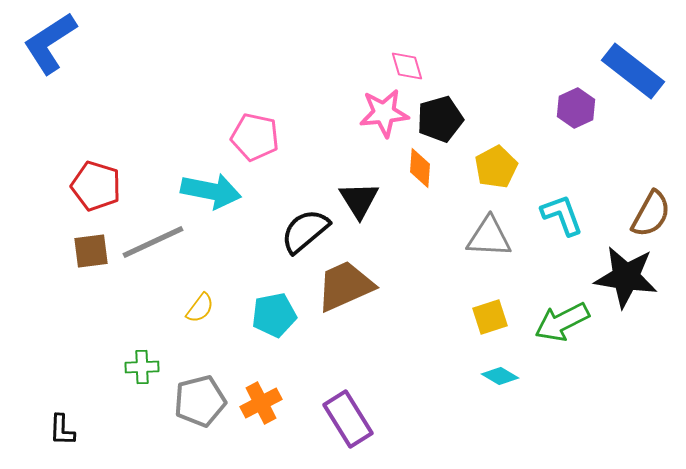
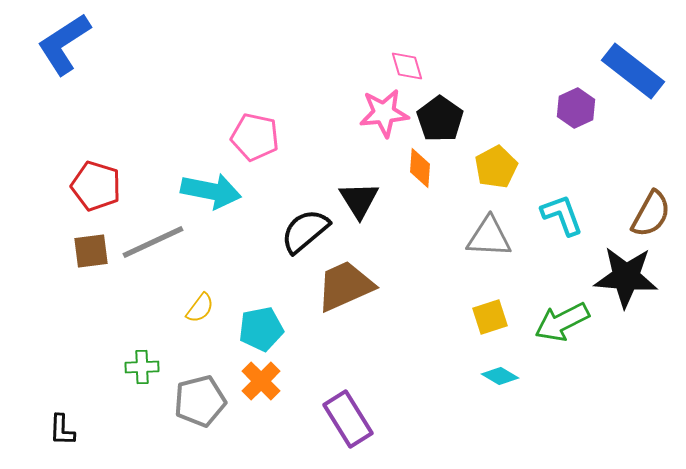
blue L-shape: moved 14 px right, 1 px down
black pentagon: rotated 21 degrees counterclockwise
black star: rotated 4 degrees counterclockwise
cyan pentagon: moved 13 px left, 14 px down
orange cross: moved 22 px up; rotated 18 degrees counterclockwise
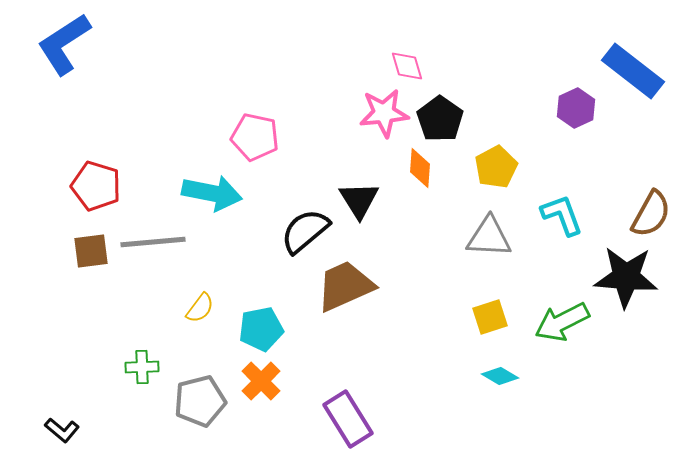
cyan arrow: moved 1 px right, 2 px down
gray line: rotated 20 degrees clockwise
black L-shape: rotated 52 degrees counterclockwise
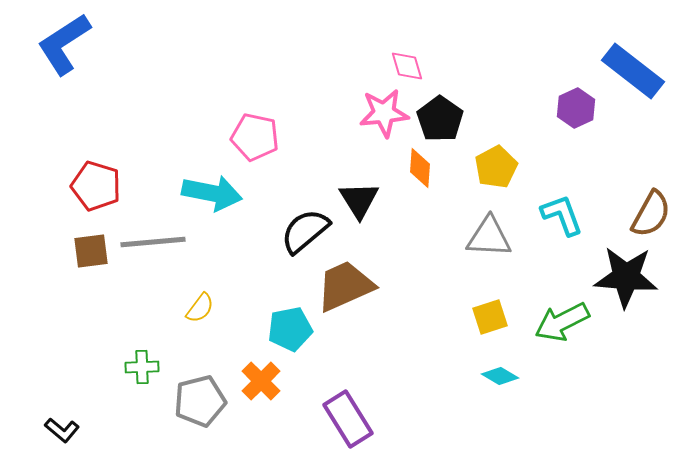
cyan pentagon: moved 29 px right
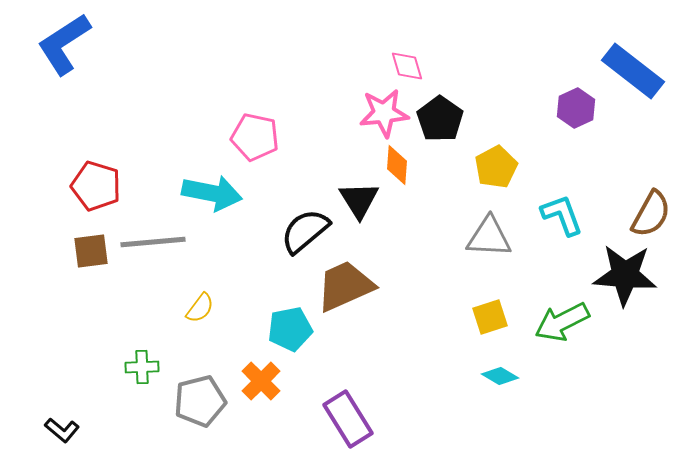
orange diamond: moved 23 px left, 3 px up
black star: moved 1 px left, 2 px up
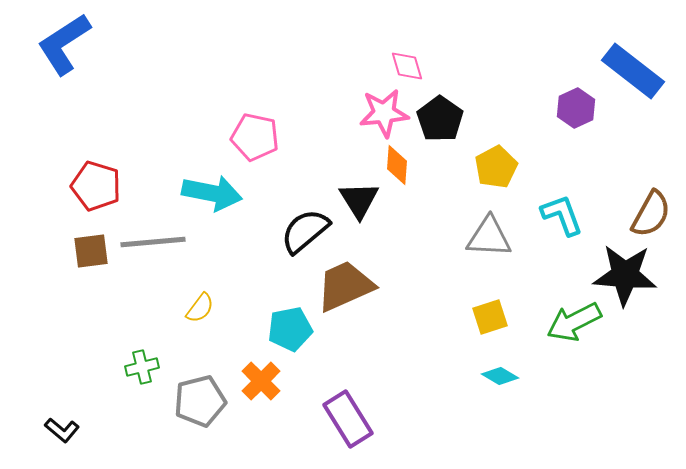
green arrow: moved 12 px right
green cross: rotated 12 degrees counterclockwise
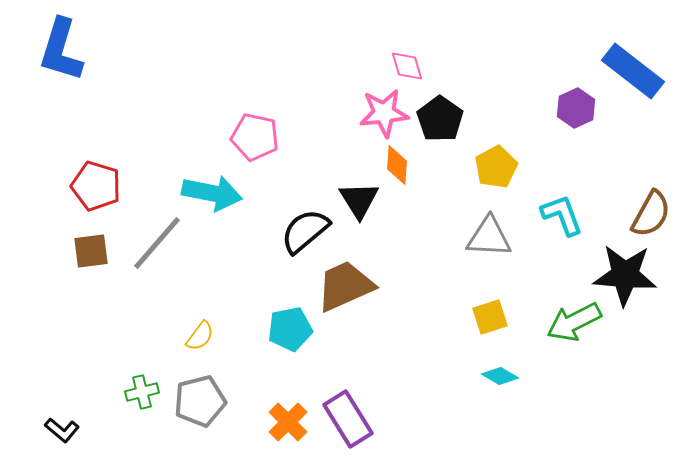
blue L-shape: moved 3 px left, 6 px down; rotated 40 degrees counterclockwise
gray line: moved 4 px right, 1 px down; rotated 44 degrees counterclockwise
yellow semicircle: moved 28 px down
green cross: moved 25 px down
orange cross: moved 27 px right, 41 px down
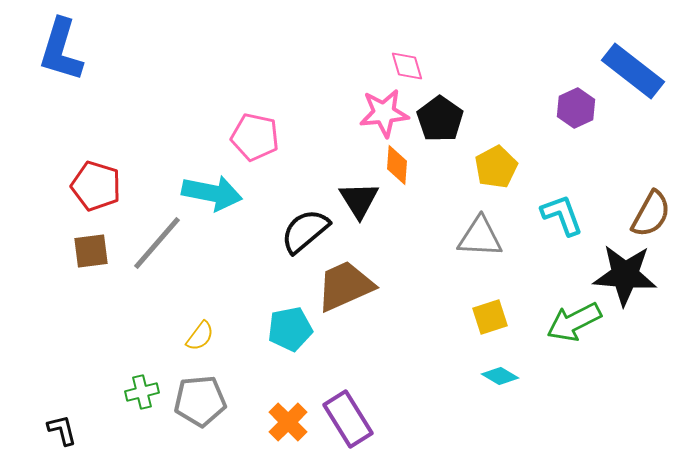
gray triangle: moved 9 px left
gray pentagon: rotated 9 degrees clockwise
black L-shape: rotated 144 degrees counterclockwise
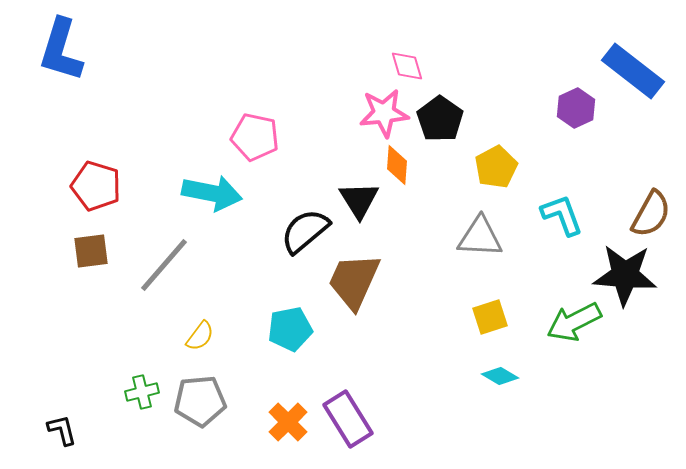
gray line: moved 7 px right, 22 px down
brown trapezoid: moved 9 px right, 5 px up; rotated 42 degrees counterclockwise
